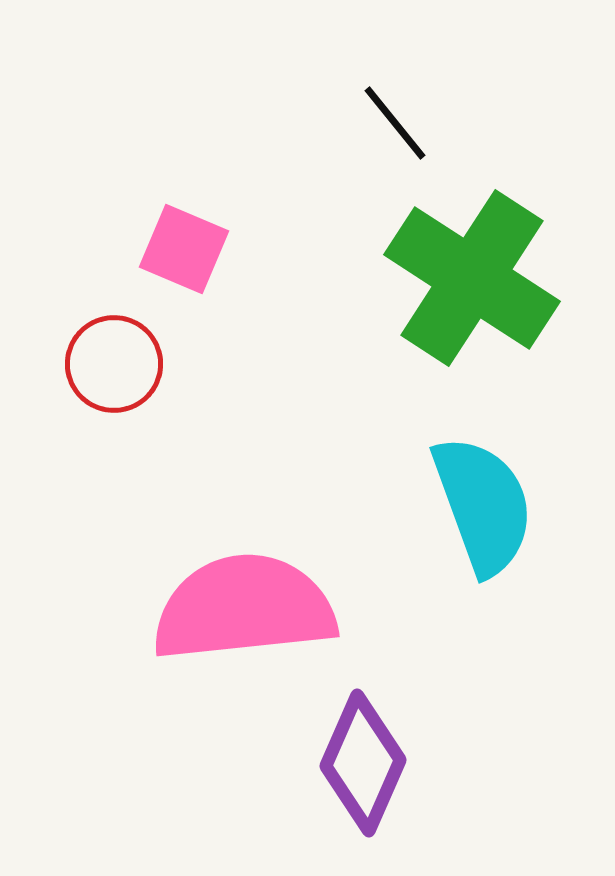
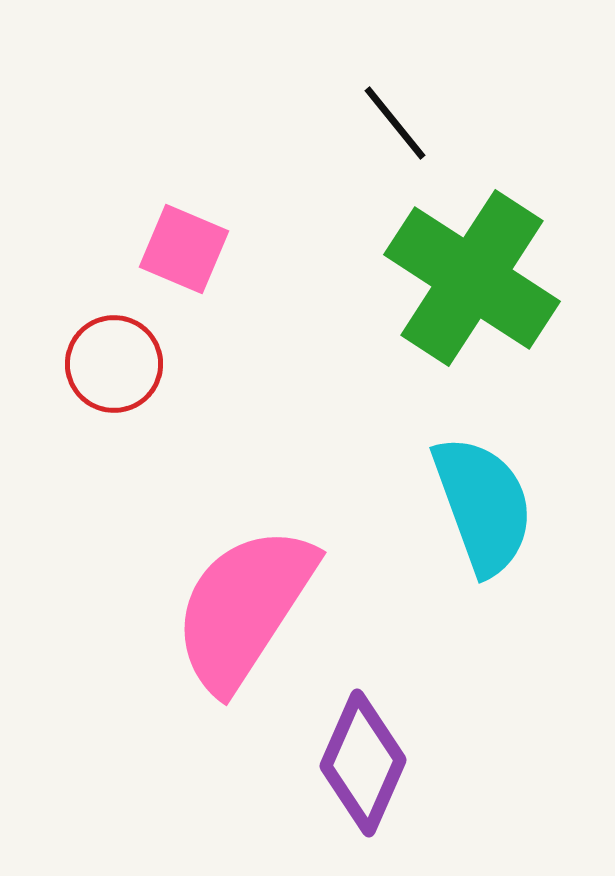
pink semicircle: rotated 51 degrees counterclockwise
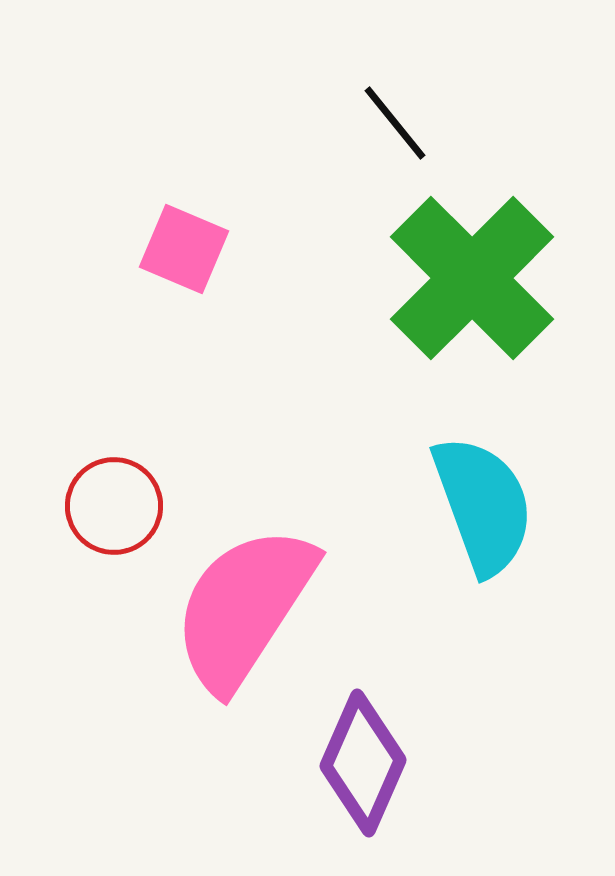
green cross: rotated 12 degrees clockwise
red circle: moved 142 px down
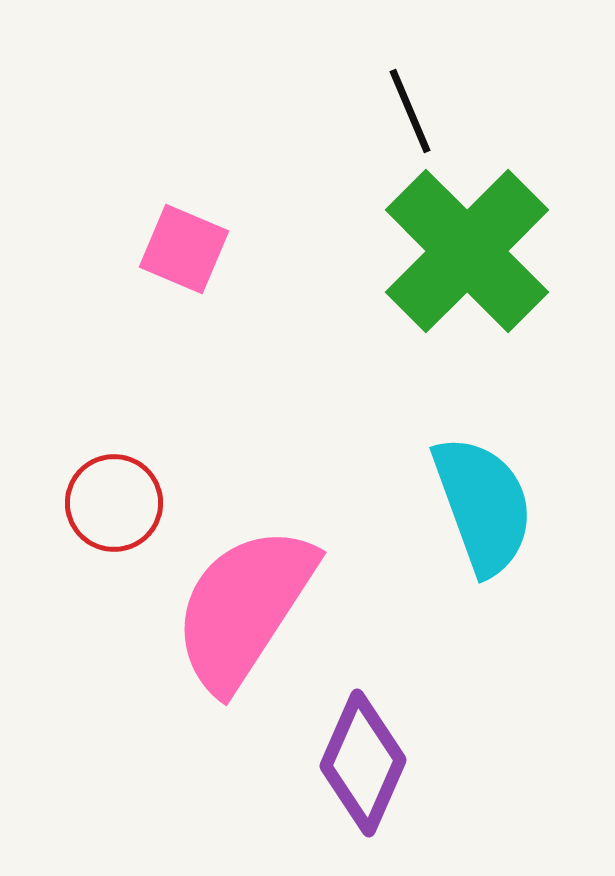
black line: moved 15 px right, 12 px up; rotated 16 degrees clockwise
green cross: moved 5 px left, 27 px up
red circle: moved 3 px up
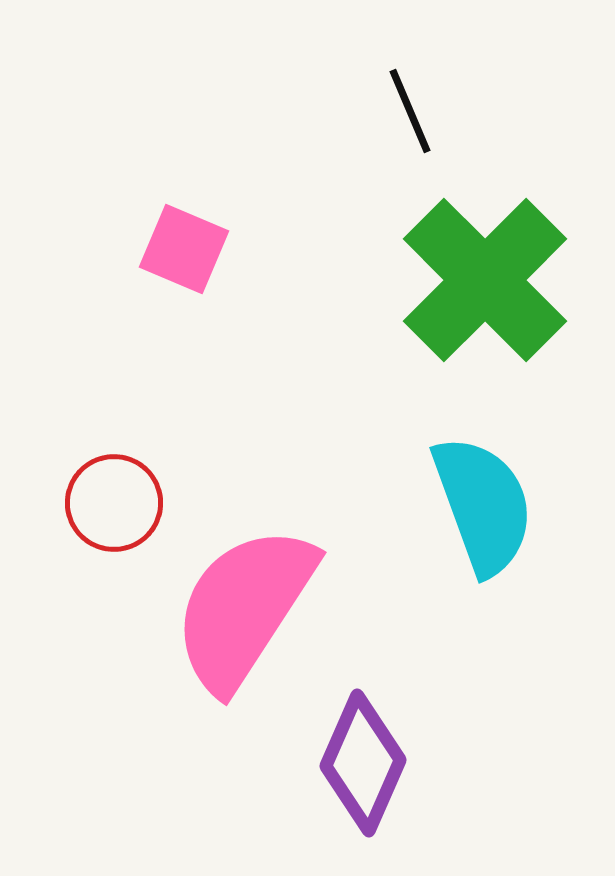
green cross: moved 18 px right, 29 px down
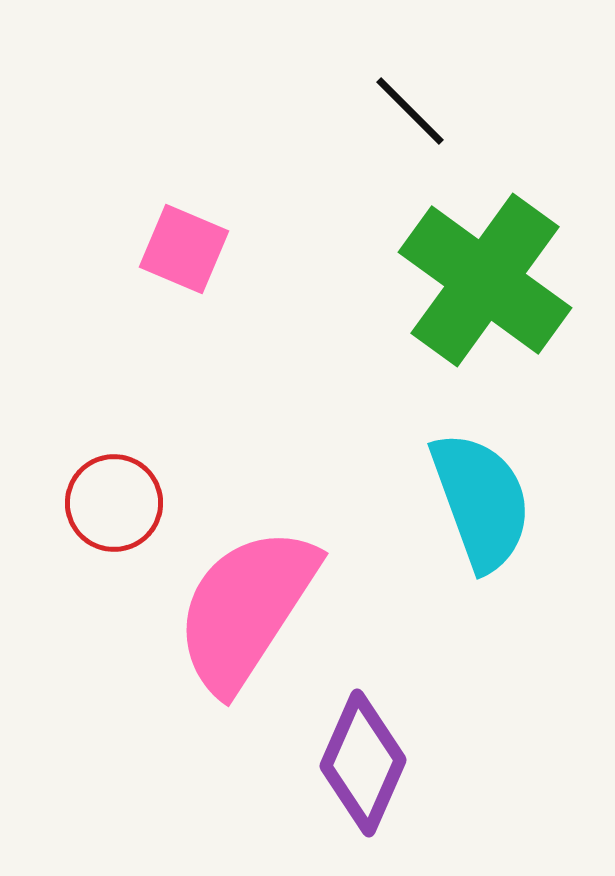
black line: rotated 22 degrees counterclockwise
green cross: rotated 9 degrees counterclockwise
cyan semicircle: moved 2 px left, 4 px up
pink semicircle: moved 2 px right, 1 px down
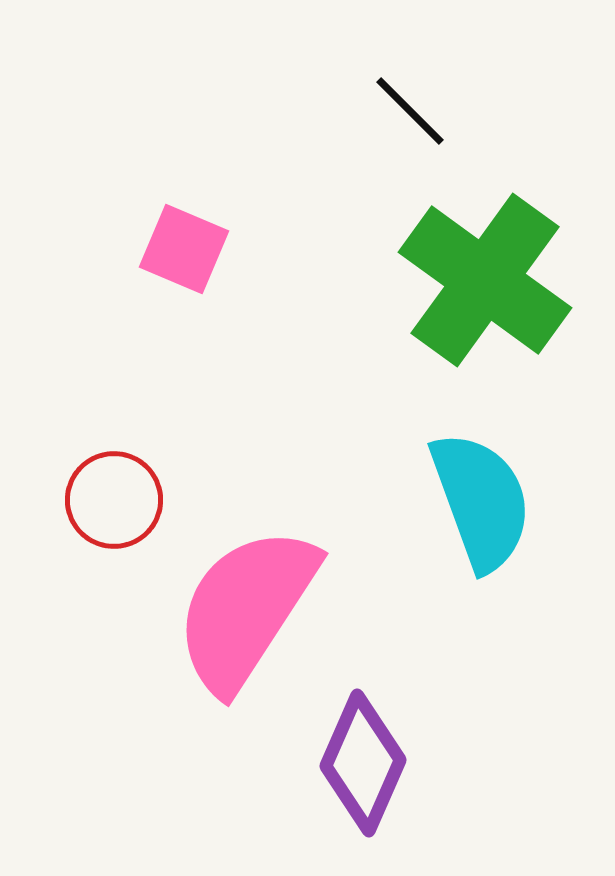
red circle: moved 3 px up
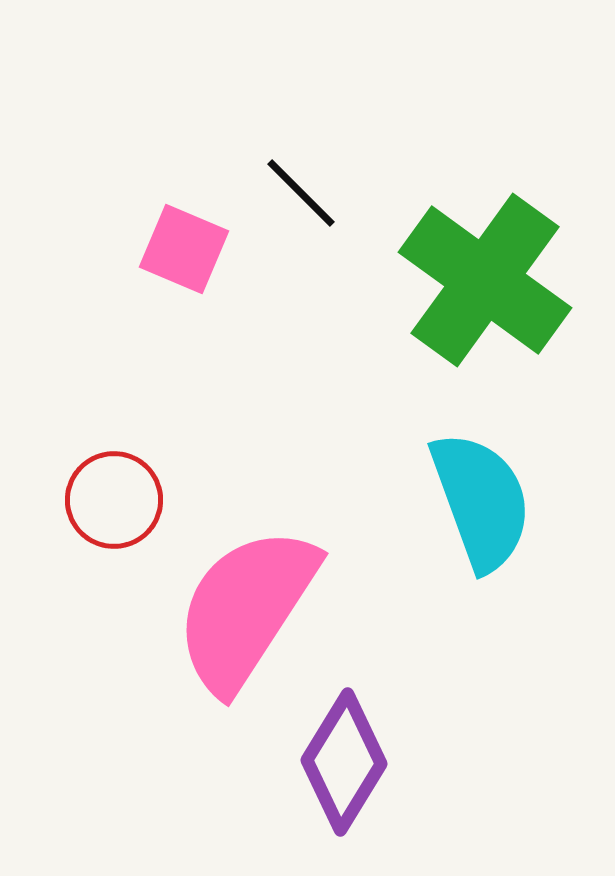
black line: moved 109 px left, 82 px down
purple diamond: moved 19 px left, 1 px up; rotated 8 degrees clockwise
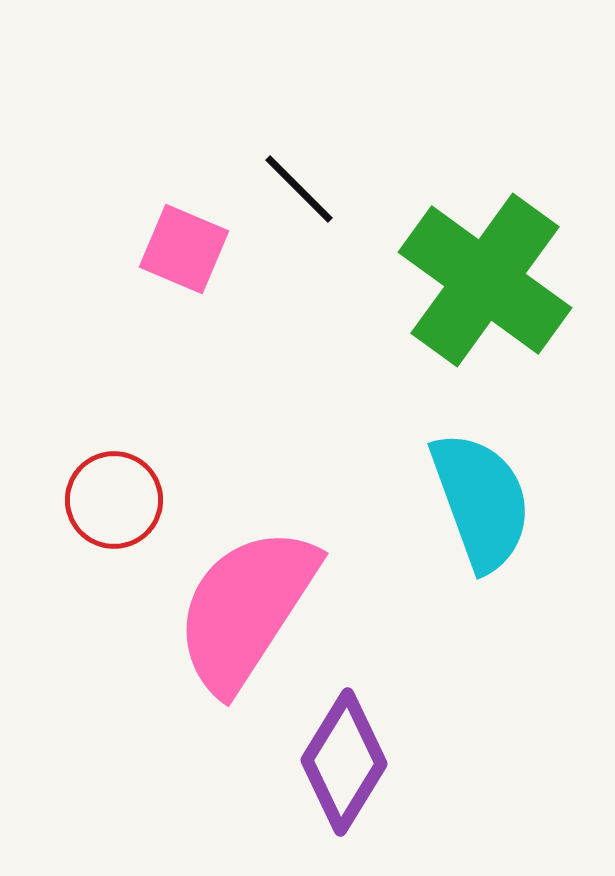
black line: moved 2 px left, 4 px up
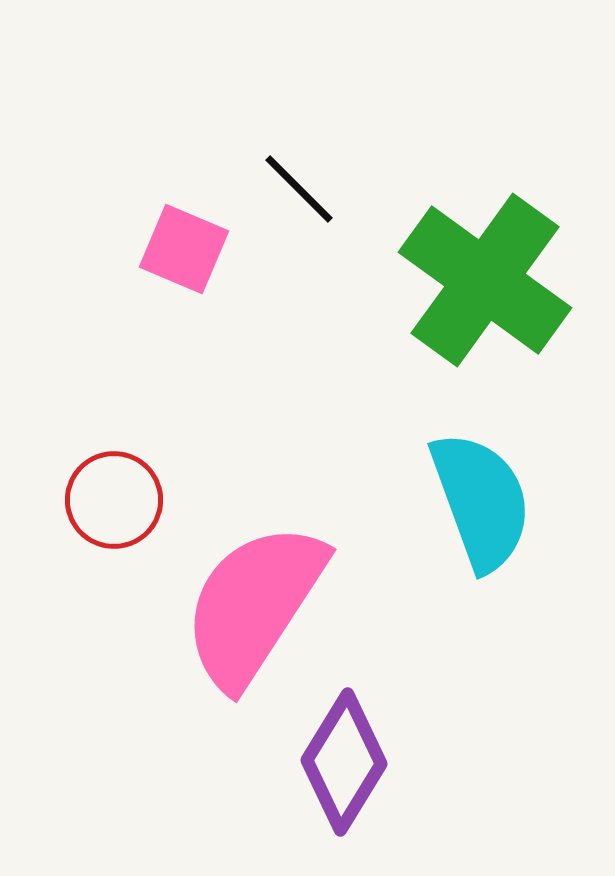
pink semicircle: moved 8 px right, 4 px up
